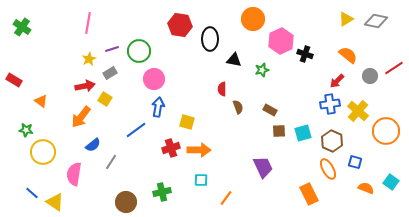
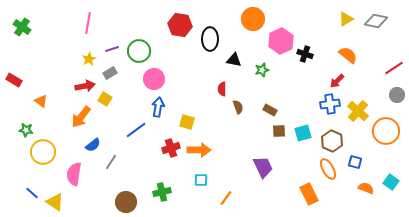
gray circle at (370, 76): moved 27 px right, 19 px down
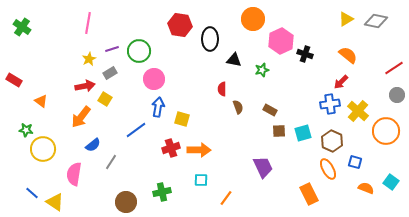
red arrow at (337, 81): moved 4 px right, 1 px down
yellow square at (187, 122): moved 5 px left, 3 px up
yellow circle at (43, 152): moved 3 px up
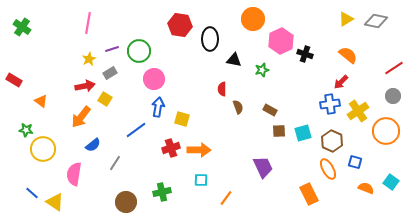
gray circle at (397, 95): moved 4 px left, 1 px down
yellow cross at (358, 111): rotated 15 degrees clockwise
gray line at (111, 162): moved 4 px right, 1 px down
